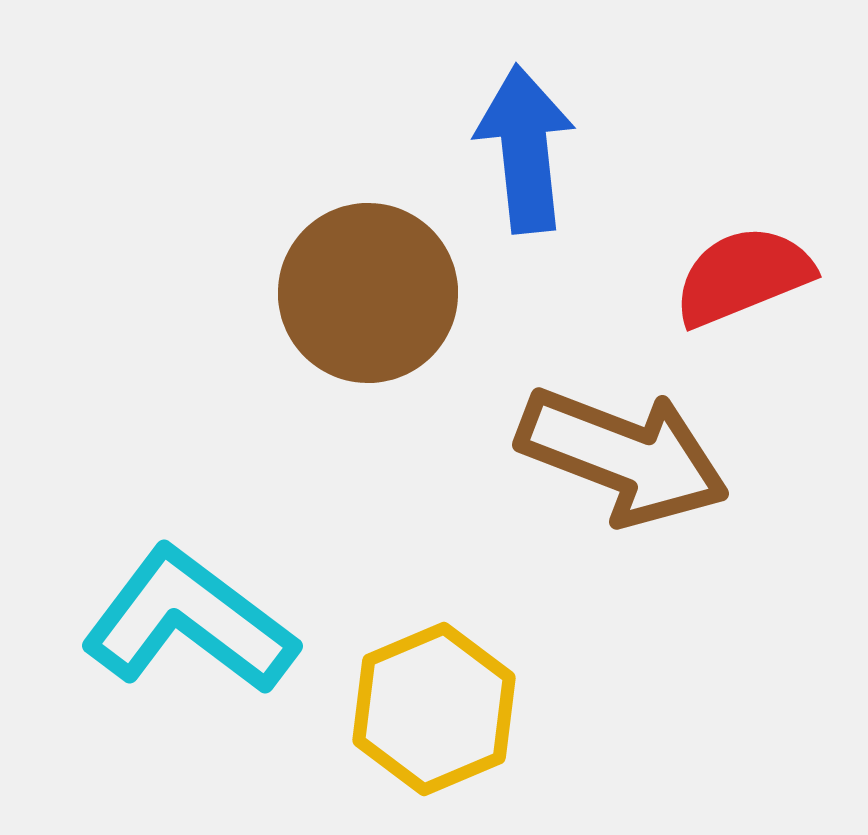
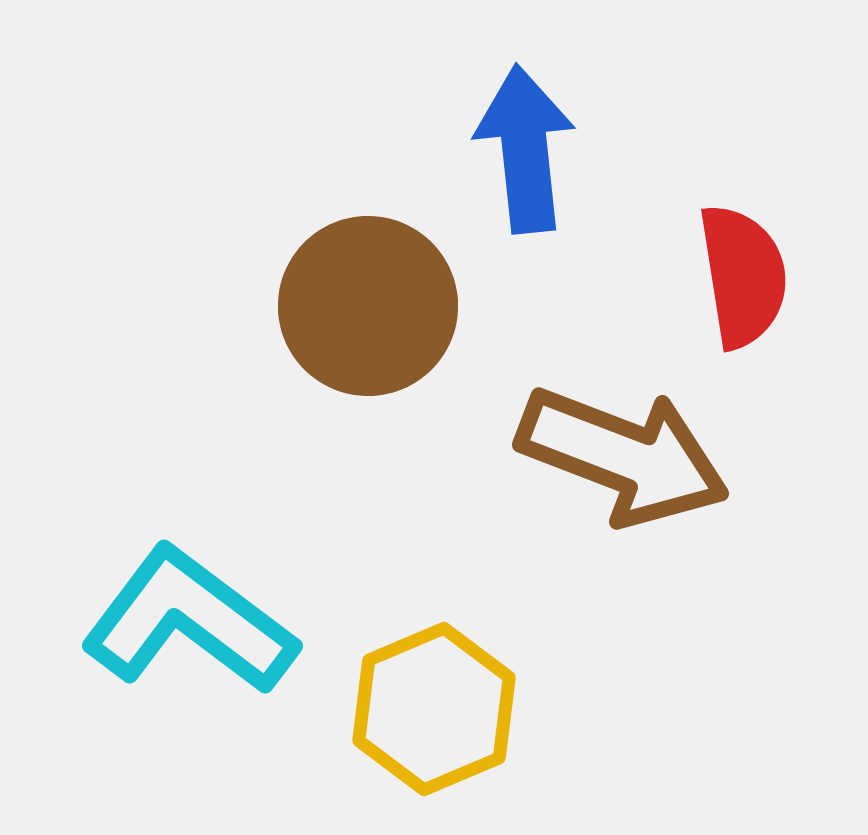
red semicircle: rotated 103 degrees clockwise
brown circle: moved 13 px down
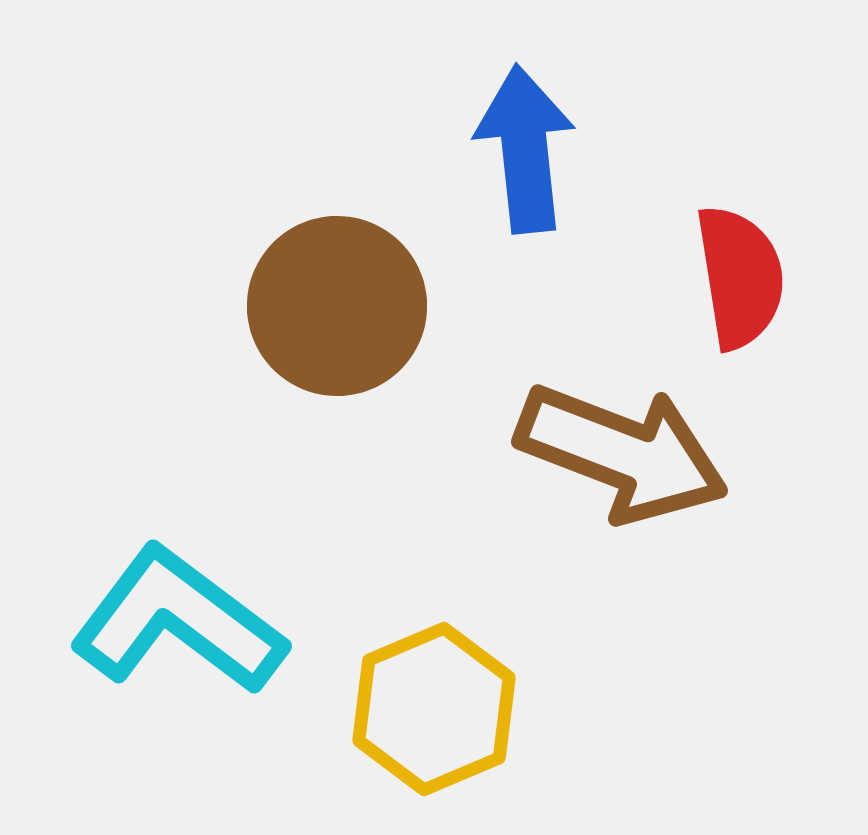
red semicircle: moved 3 px left, 1 px down
brown circle: moved 31 px left
brown arrow: moved 1 px left, 3 px up
cyan L-shape: moved 11 px left
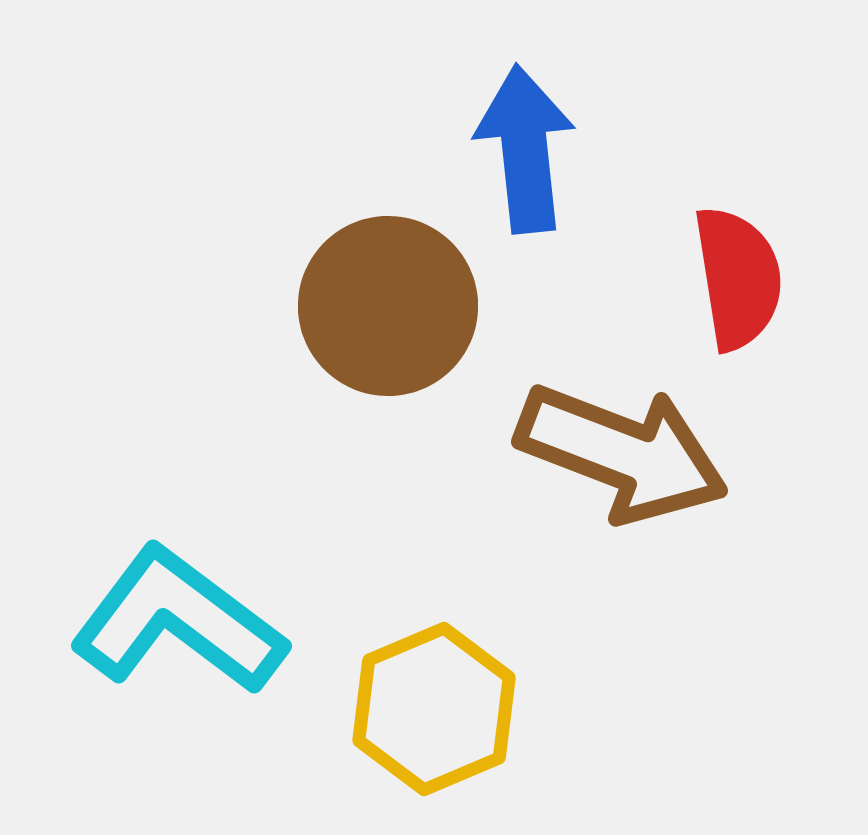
red semicircle: moved 2 px left, 1 px down
brown circle: moved 51 px right
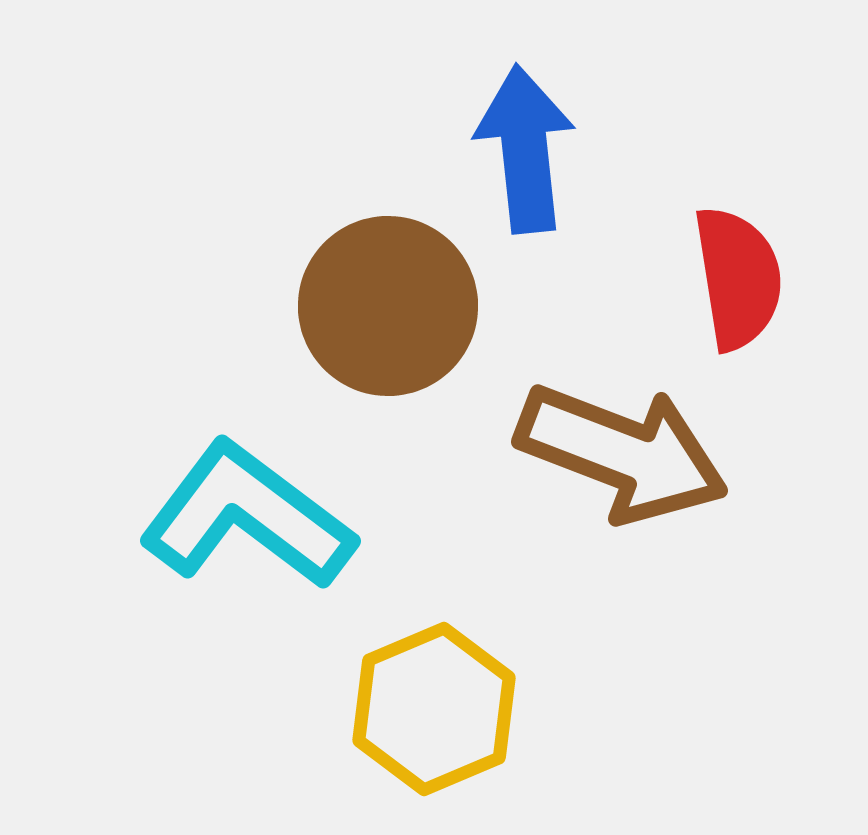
cyan L-shape: moved 69 px right, 105 px up
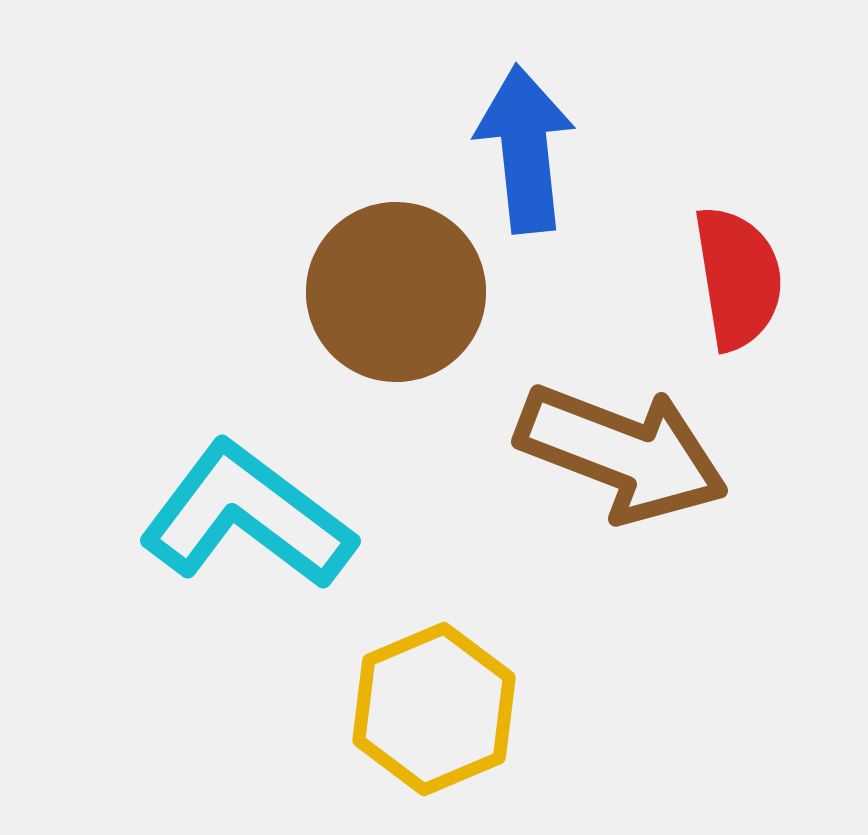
brown circle: moved 8 px right, 14 px up
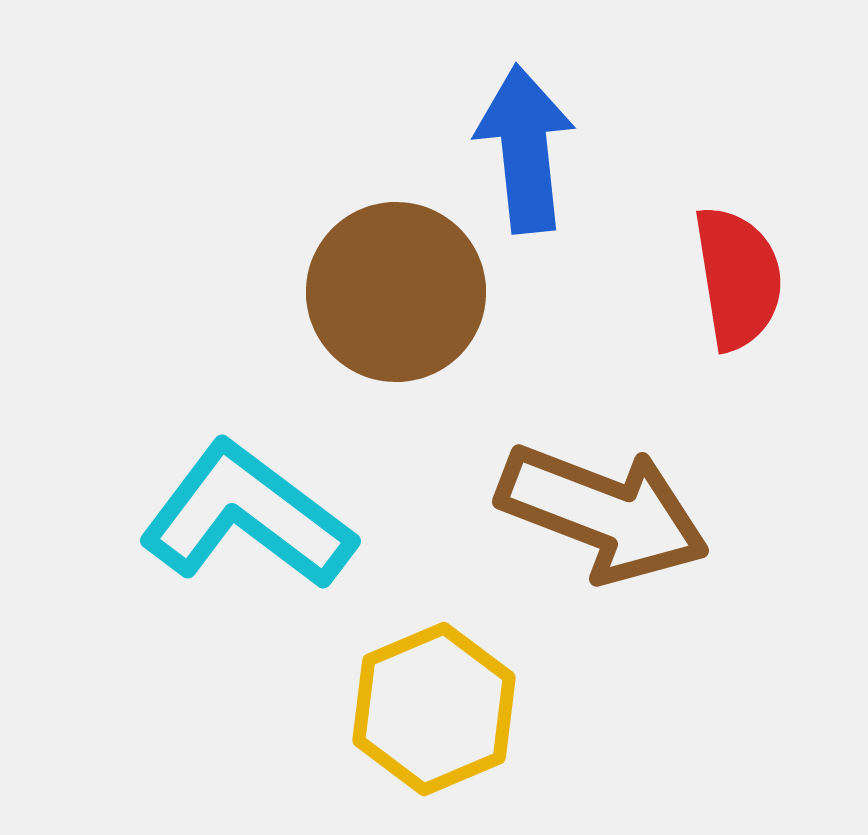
brown arrow: moved 19 px left, 60 px down
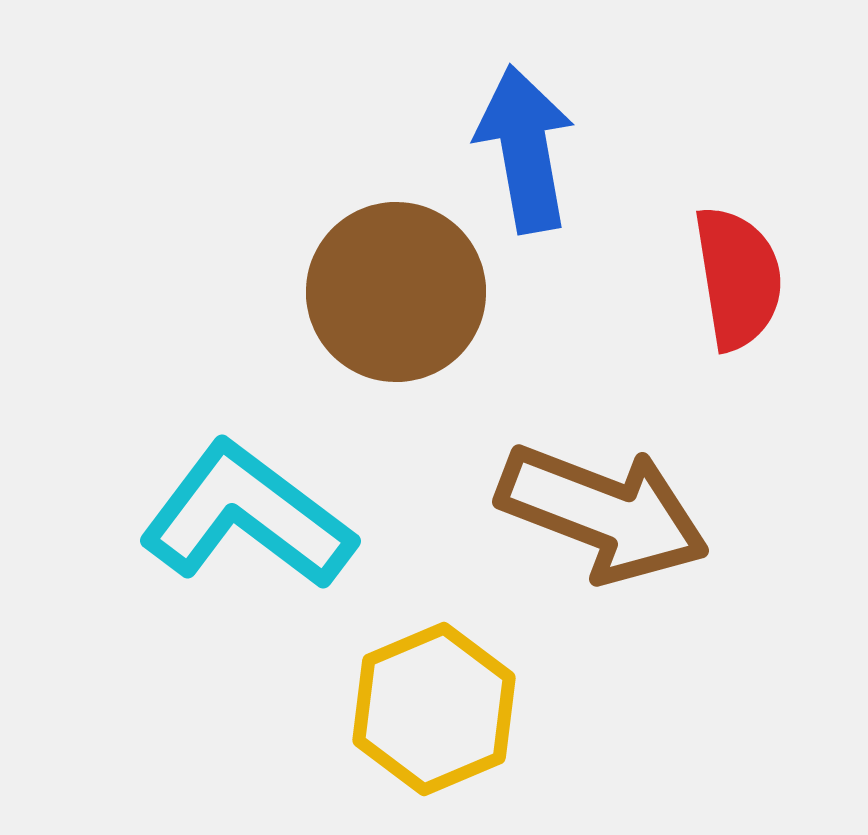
blue arrow: rotated 4 degrees counterclockwise
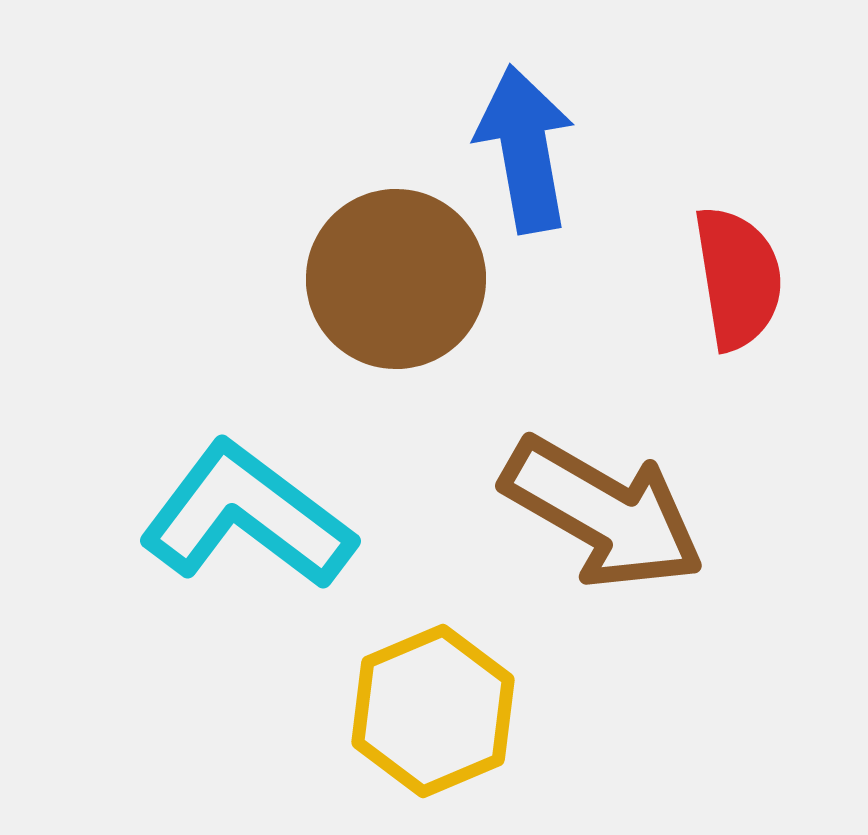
brown circle: moved 13 px up
brown arrow: rotated 9 degrees clockwise
yellow hexagon: moved 1 px left, 2 px down
